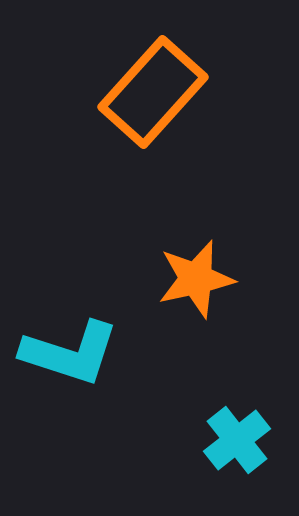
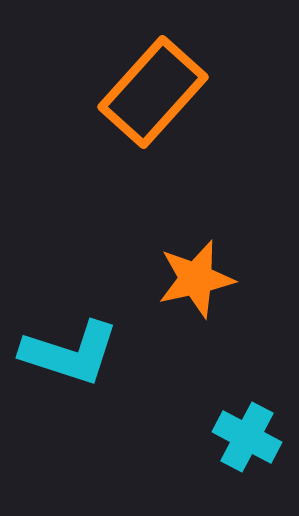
cyan cross: moved 10 px right, 3 px up; rotated 24 degrees counterclockwise
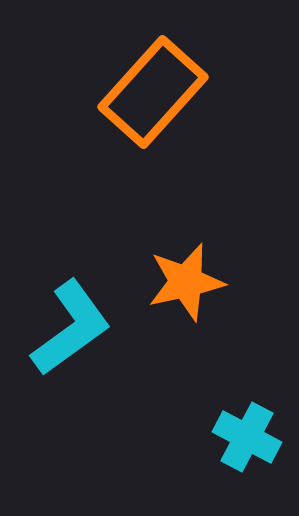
orange star: moved 10 px left, 3 px down
cyan L-shape: moved 1 px right, 25 px up; rotated 54 degrees counterclockwise
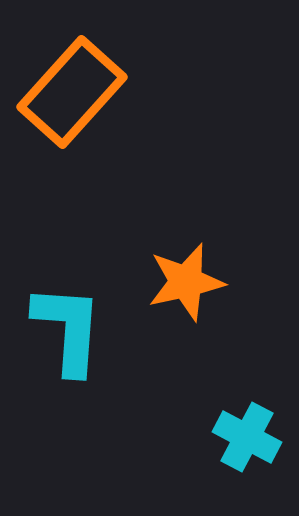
orange rectangle: moved 81 px left
cyan L-shape: moved 3 px left, 1 px down; rotated 50 degrees counterclockwise
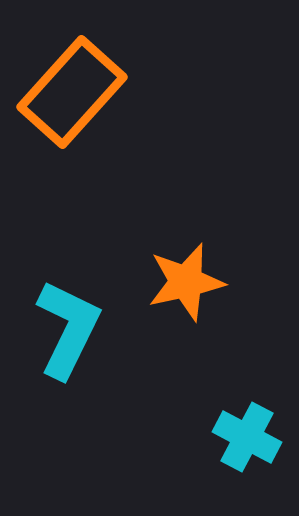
cyan L-shape: rotated 22 degrees clockwise
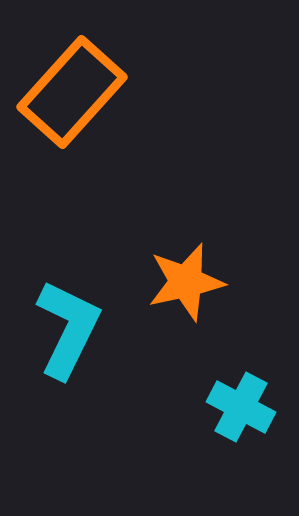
cyan cross: moved 6 px left, 30 px up
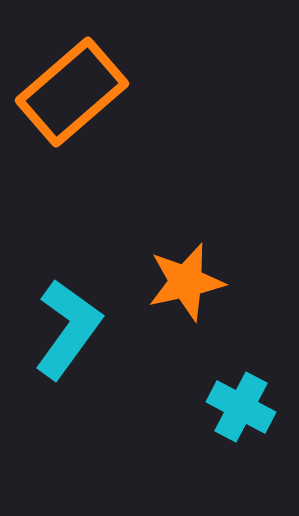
orange rectangle: rotated 7 degrees clockwise
cyan L-shape: rotated 10 degrees clockwise
